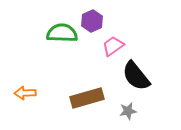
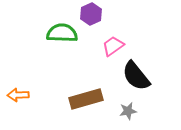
purple hexagon: moved 1 px left, 7 px up
orange arrow: moved 7 px left, 2 px down
brown rectangle: moved 1 px left, 1 px down
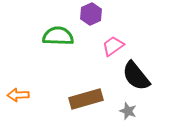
green semicircle: moved 4 px left, 3 px down
gray star: rotated 30 degrees clockwise
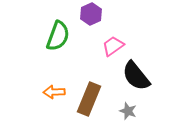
green semicircle: rotated 108 degrees clockwise
orange arrow: moved 36 px right, 3 px up
brown rectangle: moved 3 px right; rotated 52 degrees counterclockwise
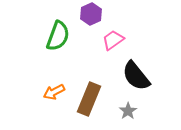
pink trapezoid: moved 6 px up
orange arrow: rotated 25 degrees counterclockwise
gray star: rotated 18 degrees clockwise
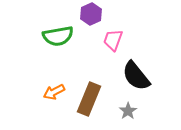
green semicircle: rotated 60 degrees clockwise
pink trapezoid: rotated 35 degrees counterclockwise
